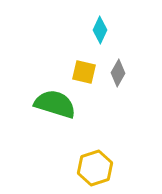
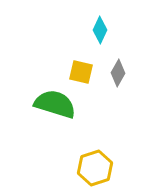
yellow square: moved 3 px left
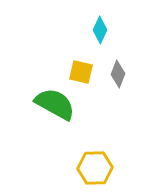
gray diamond: moved 1 px down; rotated 8 degrees counterclockwise
green semicircle: rotated 12 degrees clockwise
yellow hexagon: rotated 16 degrees clockwise
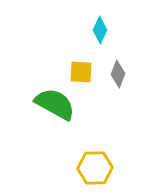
yellow square: rotated 10 degrees counterclockwise
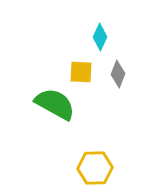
cyan diamond: moved 7 px down
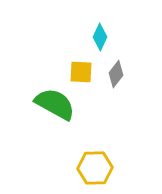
gray diamond: moved 2 px left; rotated 16 degrees clockwise
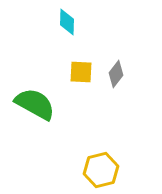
cyan diamond: moved 33 px left, 15 px up; rotated 24 degrees counterclockwise
green semicircle: moved 20 px left
yellow hexagon: moved 6 px right, 2 px down; rotated 12 degrees counterclockwise
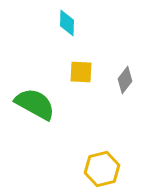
cyan diamond: moved 1 px down
gray diamond: moved 9 px right, 6 px down
yellow hexagon: moved 1 px right, 1 px up
